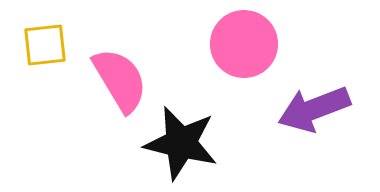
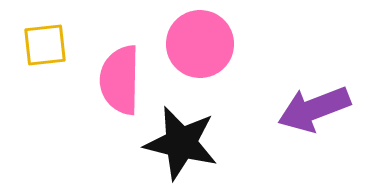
pink circle: moved 44 px left
pink semicircle: rotated 148 degrees counterclockwise
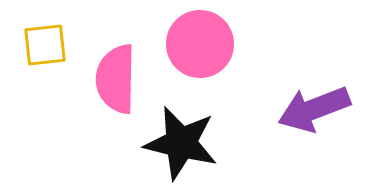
pink semicircle: moved 4 px left, 1 px up
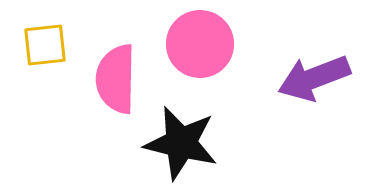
purple arrow: moved 31 px up
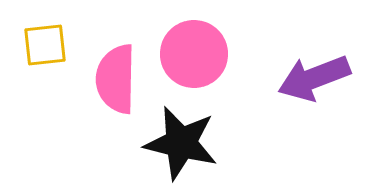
pink circle: moved 6 px left, 10 px down
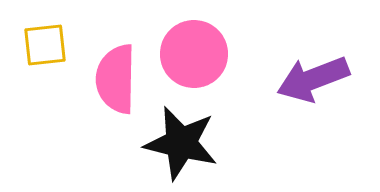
purple arrow: moved 1 px left, 1 px down
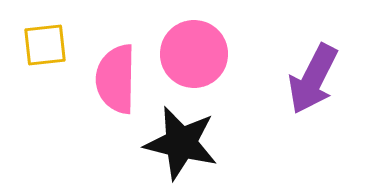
purple arrow: rotated 42 degrees counterclockwise
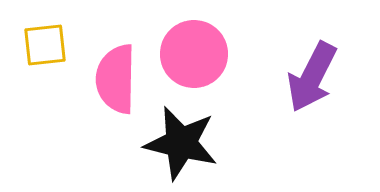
purple arrow: moved 1 px left, 2 px up
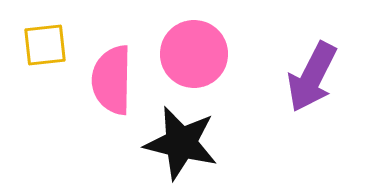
pink semicircle: moved 4 px left, 1 px down
